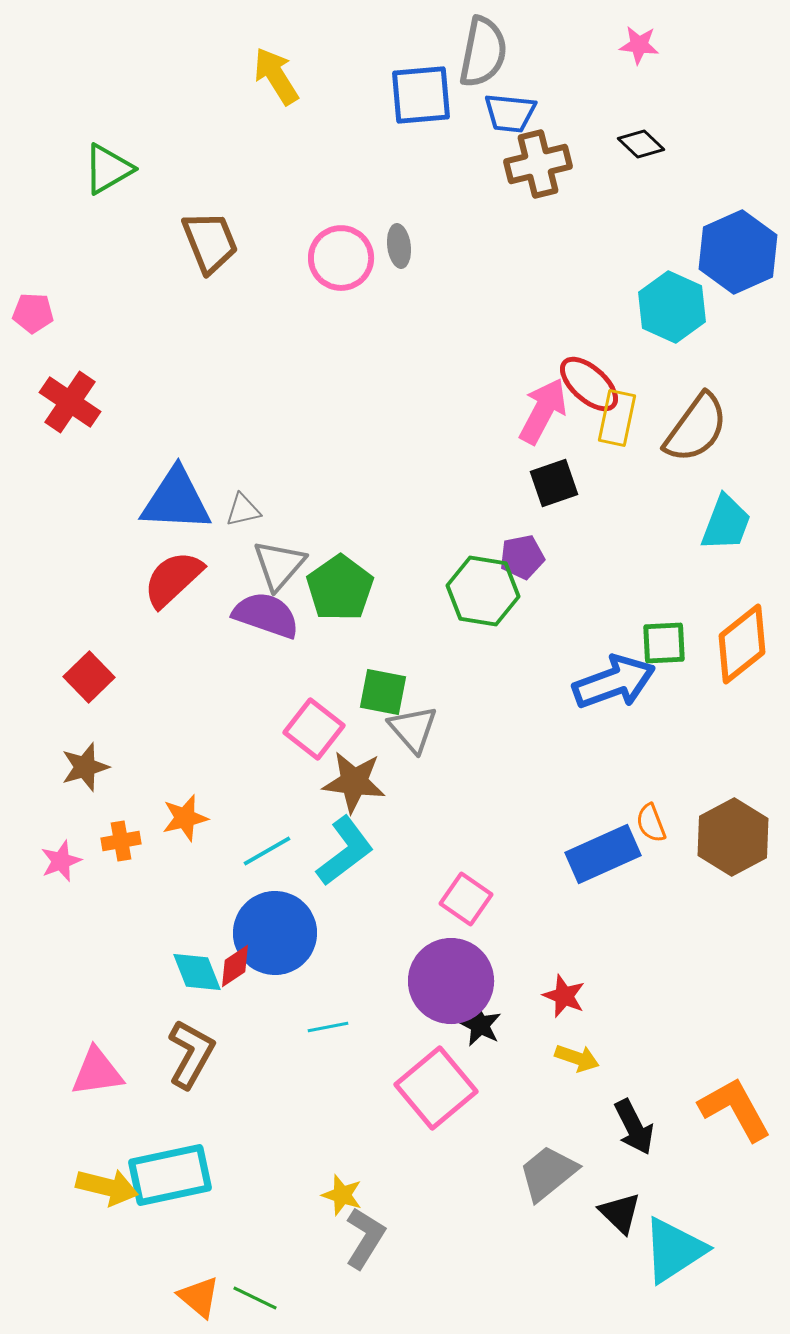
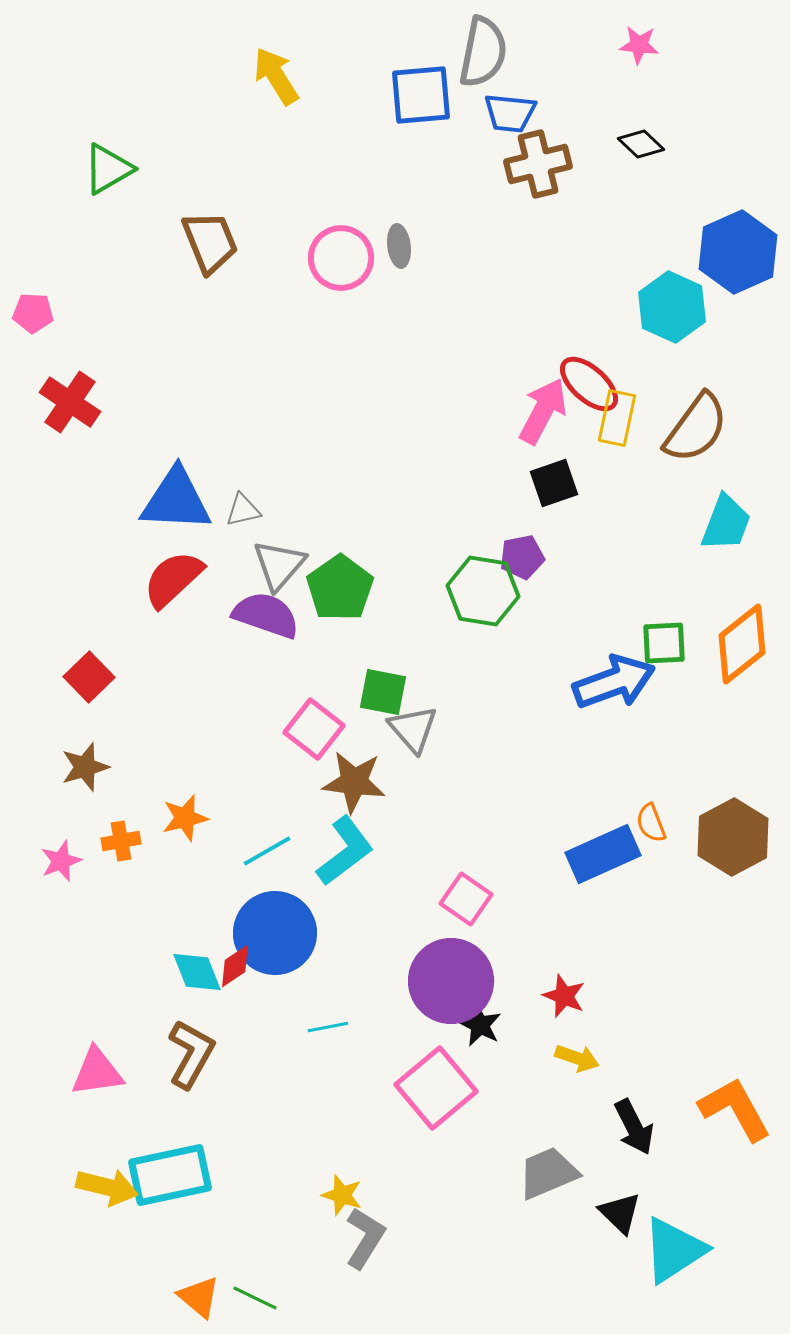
gray trapezoid at (548, 1173): rotated 16 degrees clockwise
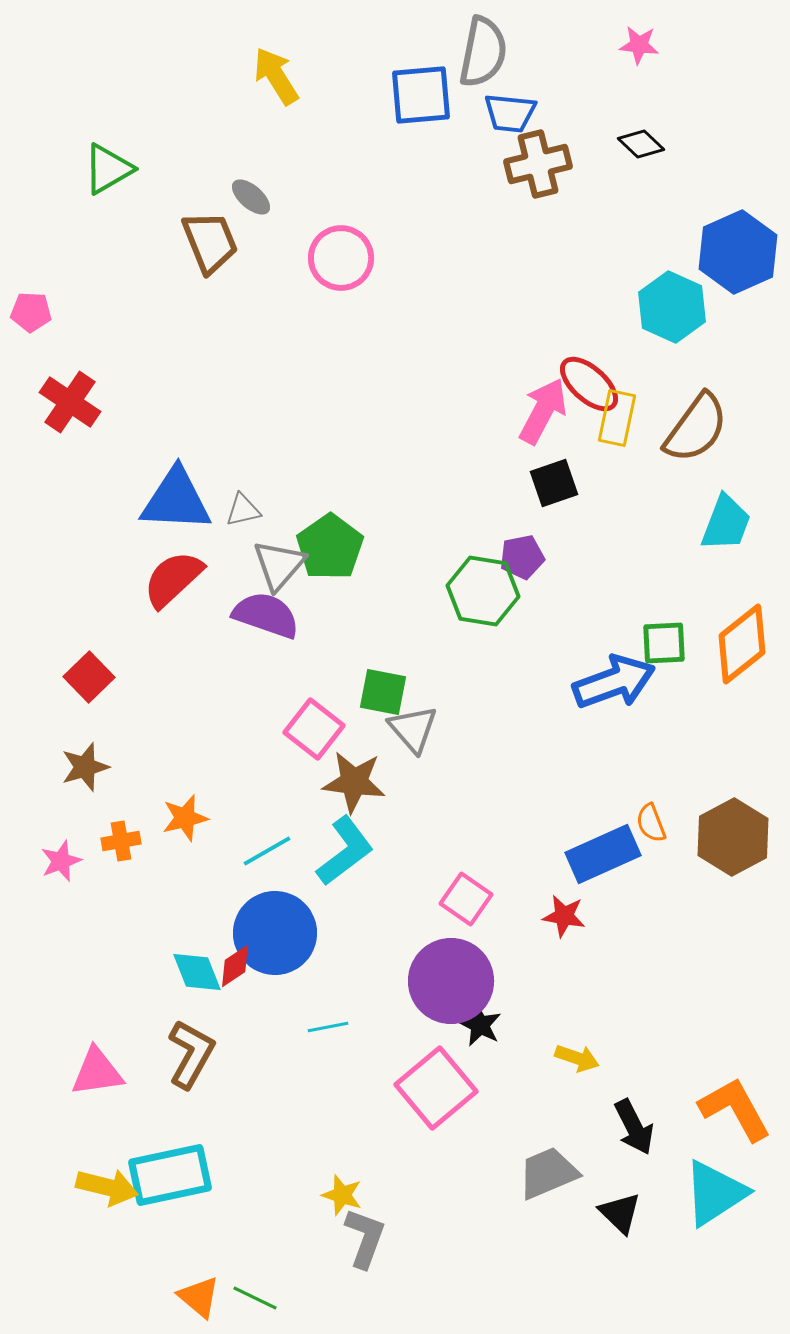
gray ellipse at (399, 246): moved 148 px left, 49 px up; rotated 42 degrees counterclockwise
pink pentagon at (33, 313): moved 2 px left, 1 px up
green pentagon at (340, 588): moved 10 px left, 41 px up
red star at (564, 996): moved 80 px up; rotated 12 degrees counterclockwise
gray L-shape at (365, 1238): rotated 12 degrees counterclockwise
cyan triangle at (674, 1250): moved 41 px right, 57 px up
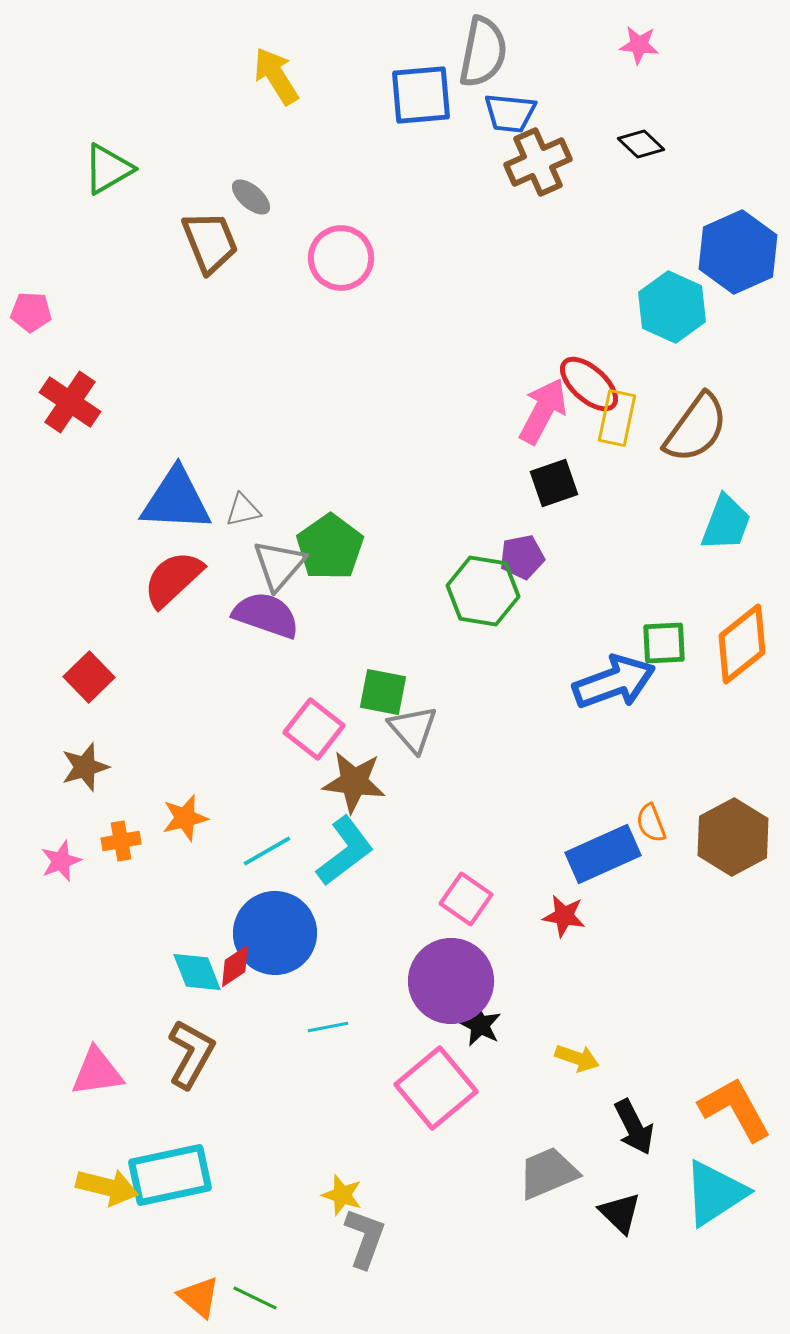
brown cross at (538, 164): moved 2 px up; rotated 10 degrees counterclockwise
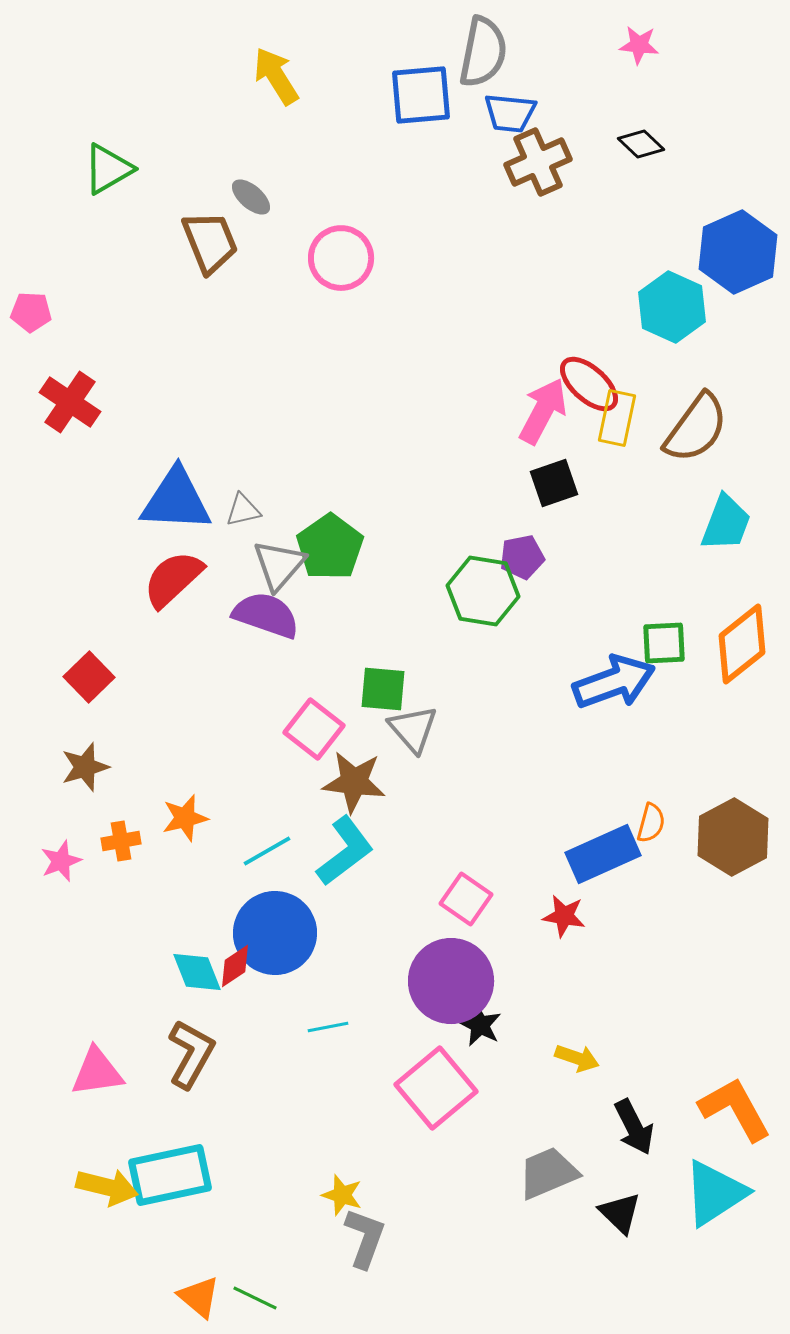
green square at (383, 692): moved 3 px up; rotated 6 degrees counterclockwise
orange semicircle at (651, 823): rotated 144 degrees counterclockwise
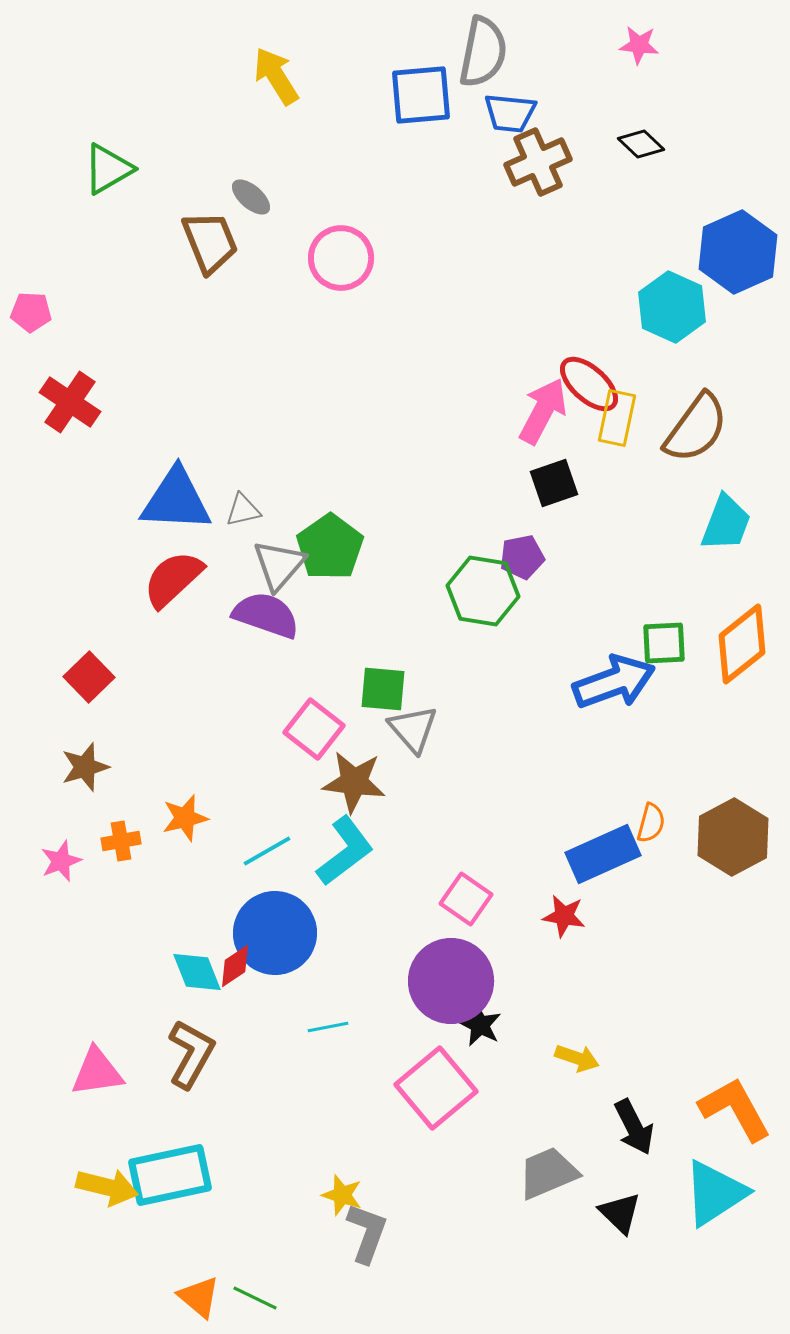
gray L-shape at (365, 1238): moved 2 px right, 5 px up
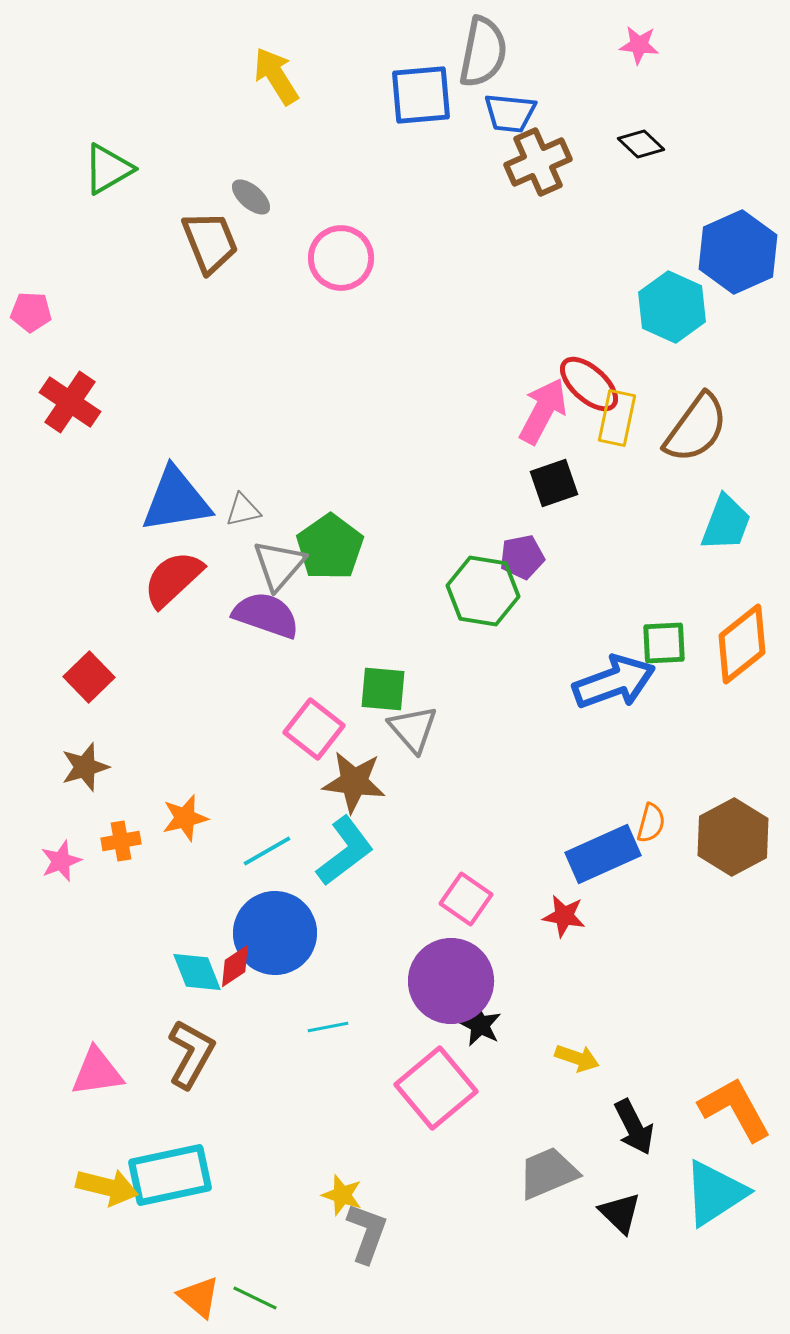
blue triangle at (176, 500): rotated 12 degrees counterclockwise
